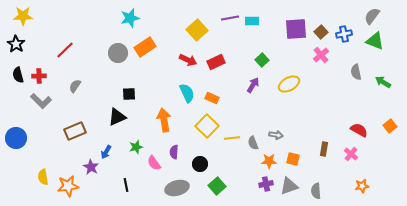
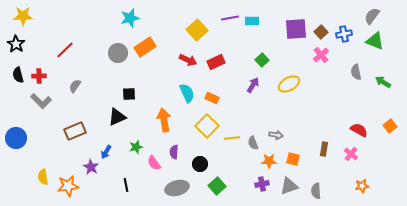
purple cross at (266, 184): moved 4 px left
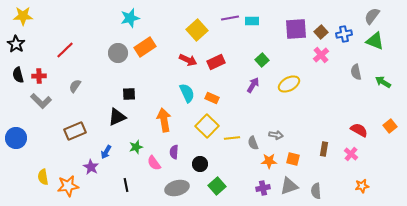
purple cross at (262, 184): moved 1 px right, 4 px down
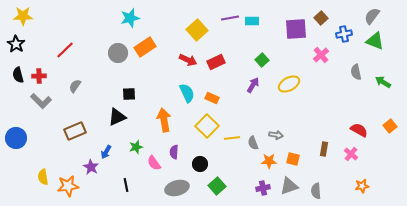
brown square at (321, 32): moved 14 px up
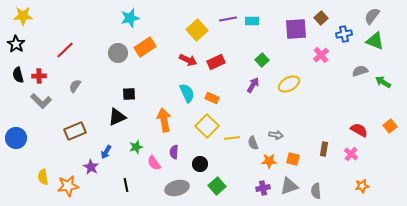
purple line at (230, 18): moved 2 px left, 1 px down
gray semicircle at (356, 72): moved 4 px right, 1 px up; rotated 84 degrees clockwise
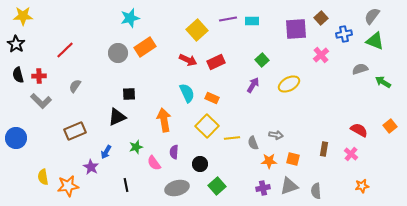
gray semicircle at (360, 71): moved 2 px up
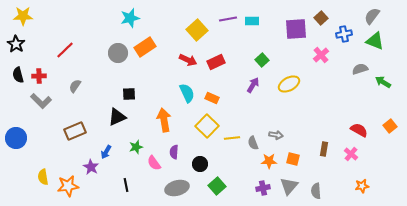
gray triangle at (289, 186): rotated 30 degrees counterclockwise
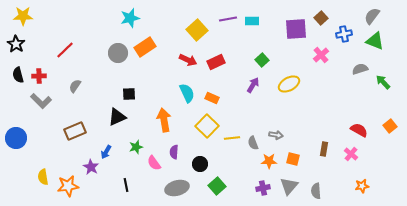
green arrow at (383, 82): rotated 14 degrees clockwise
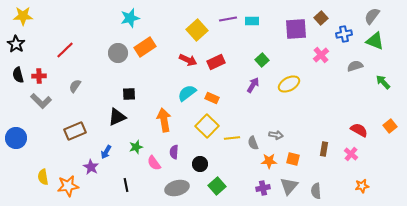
gray semicircle at (360, 69): moved 5 px left, 3 px up
cyan semicircle at (187, 93): rotated 102 degrees counterclockwise
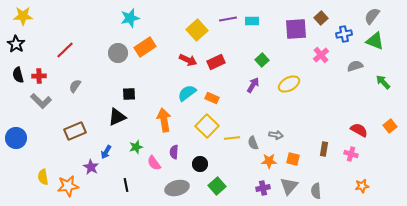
pink cross at (351, 154): rotated 24 degrees counterclockwise
